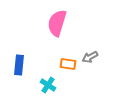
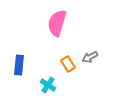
orange rectangle: rotated 49 degrees clockwise
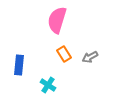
pink semicircle: moved 3 px up
orange rectangle: moved 4 px left, 10 px up
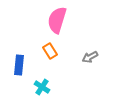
orange rectangle: moved 14 px left, 3 px up
cyan cross: moved 6 px left, 2 px down
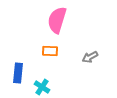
orange rectangle: rotated 56 degrees counterclockwise
blue rectangle: moved 1 px left, 8 px down
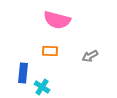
pink semicircle: rotated 92 degrees counterclockwise
gray arrow: moved 1 px up
blue rectangle: moved 5 px right
